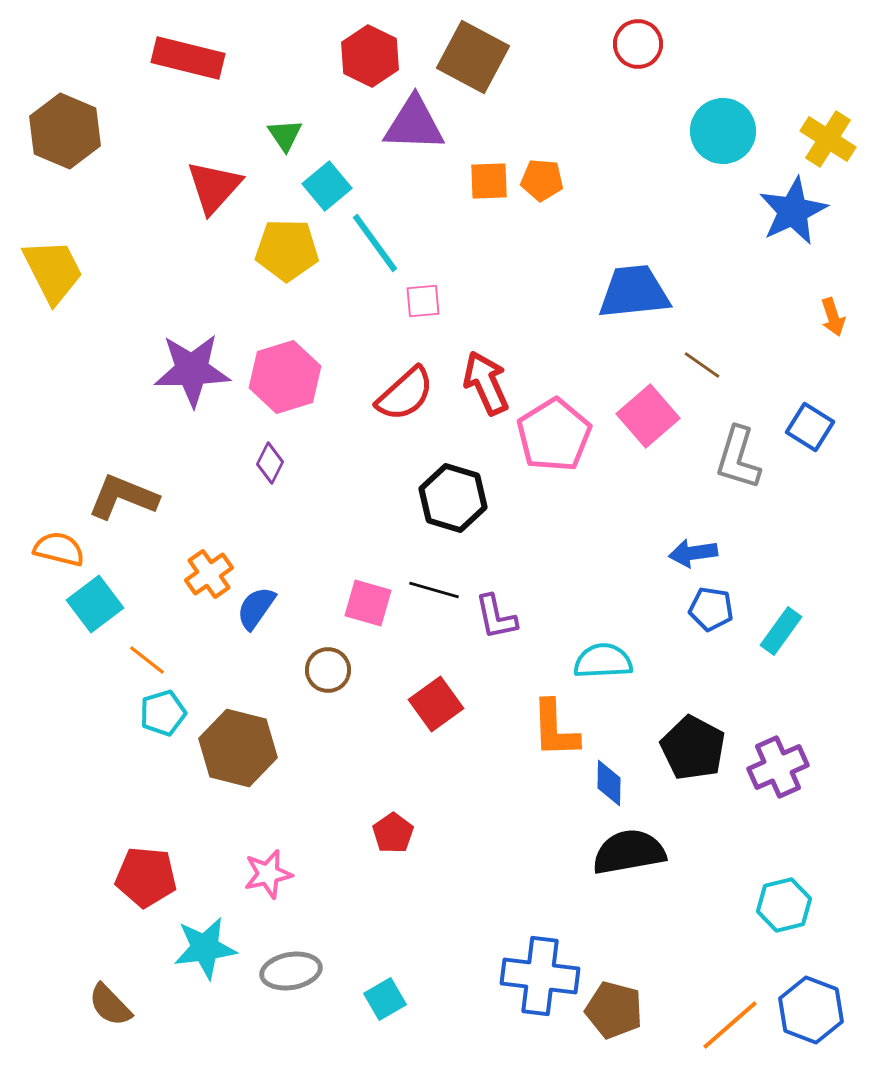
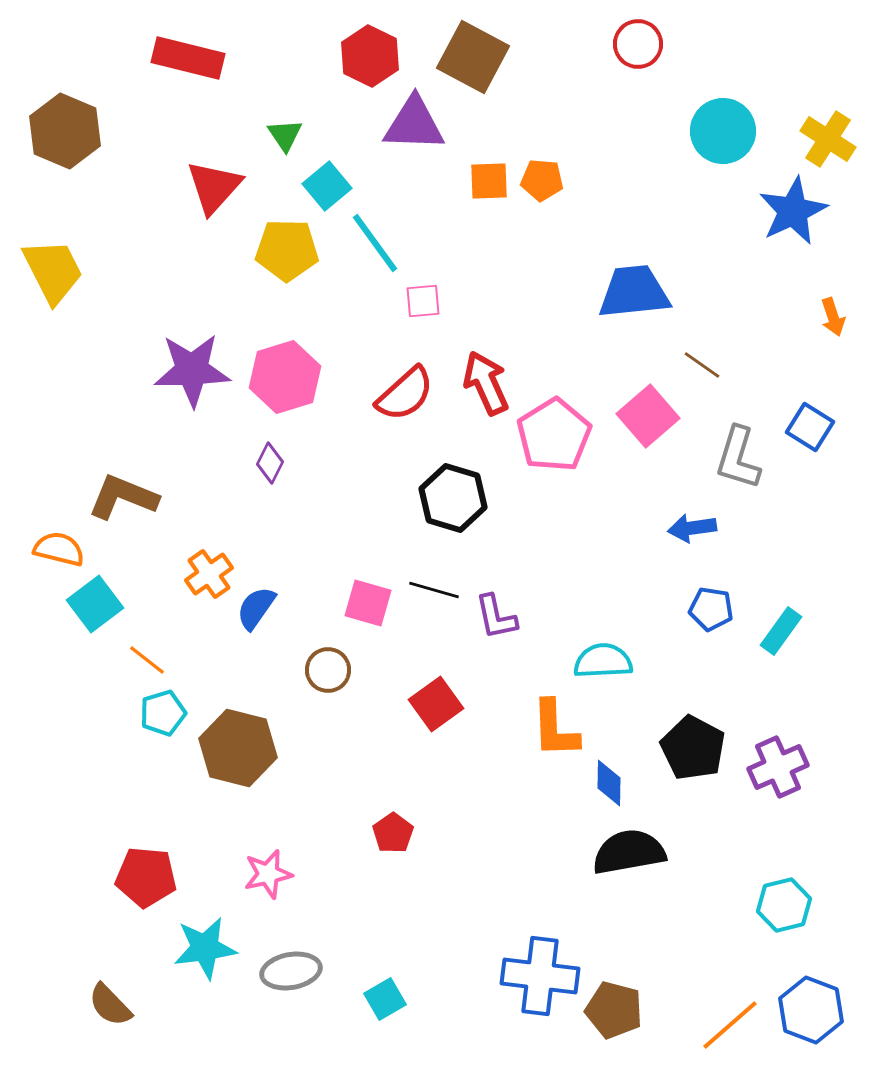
blue arrow at (693, 553): moved 1 px left, 25 px up
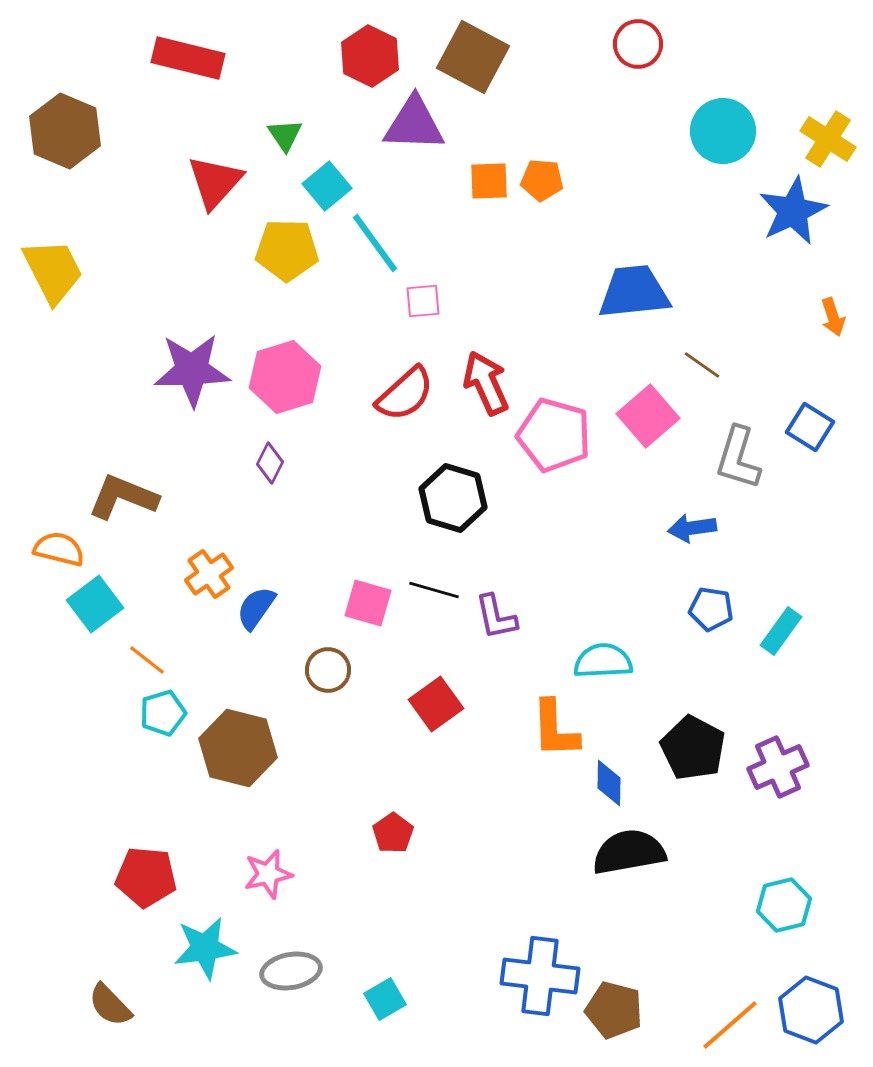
red triangle at (214, 187): moved 1 px right, 5 px up
pink pentagon at (554, 435): rotated 24 degrees counterclockwise
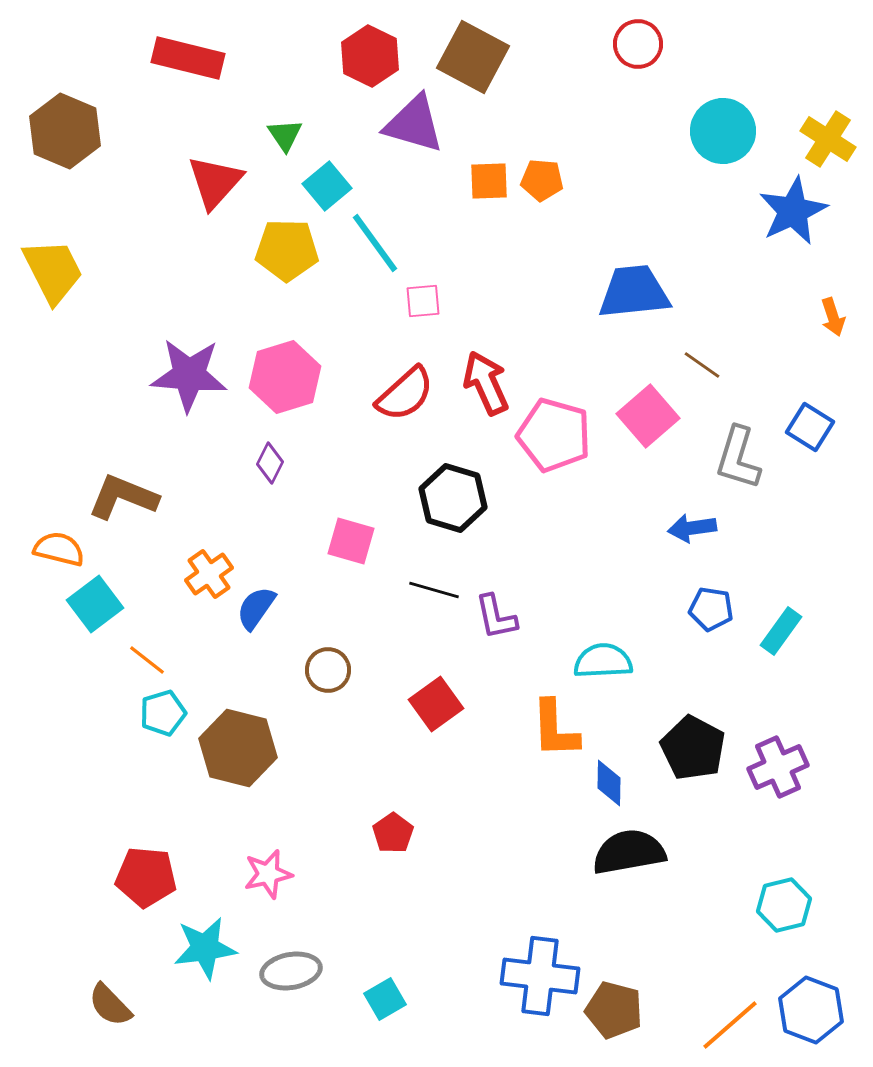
purple triangle at (414, 124): rotated 14 degrees clockwise
purple star at (192, 370): moved 3 px left, 5 px down; rotated 6 degrees clockwise
pink square at (368, 603): moved 17 px left, 62 px up
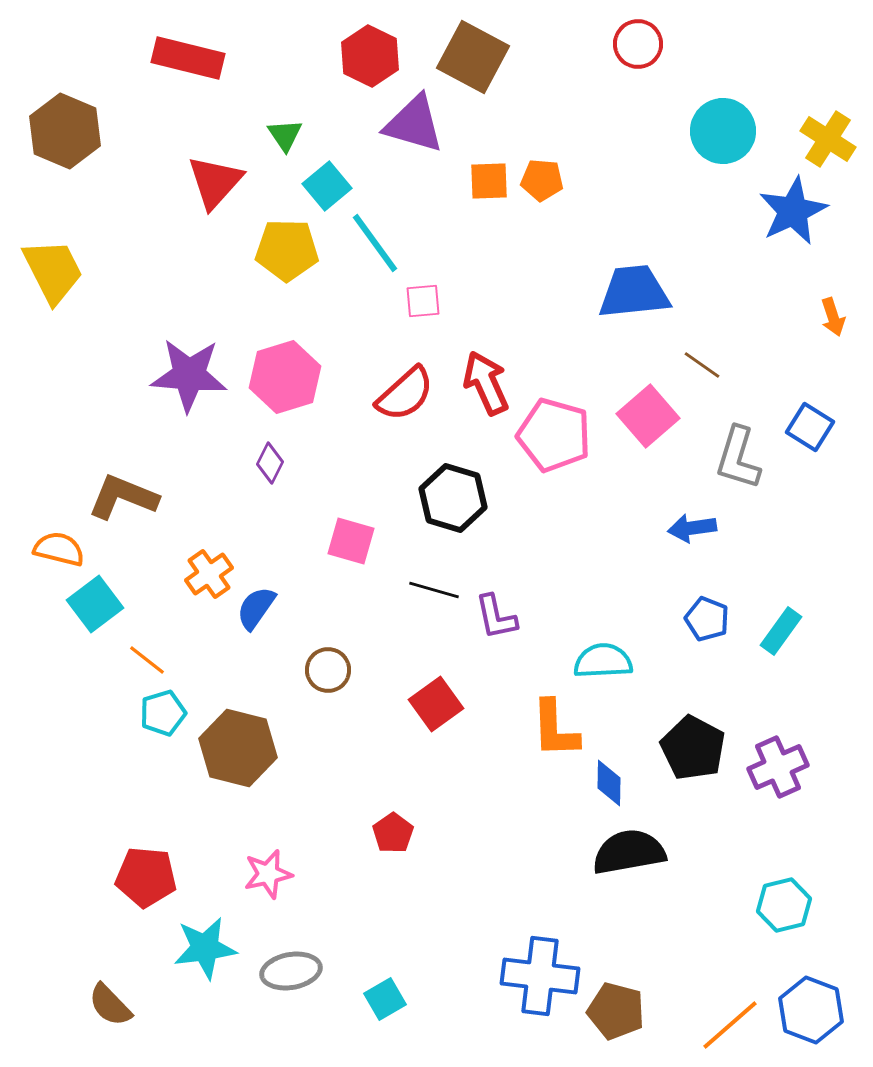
blue pentagon at (711, 609): moved 4 px left, 10 px down; rotated 12 degrees clockwise
brown pentagon at (614, 1010): moved 2 px right, 1 px down
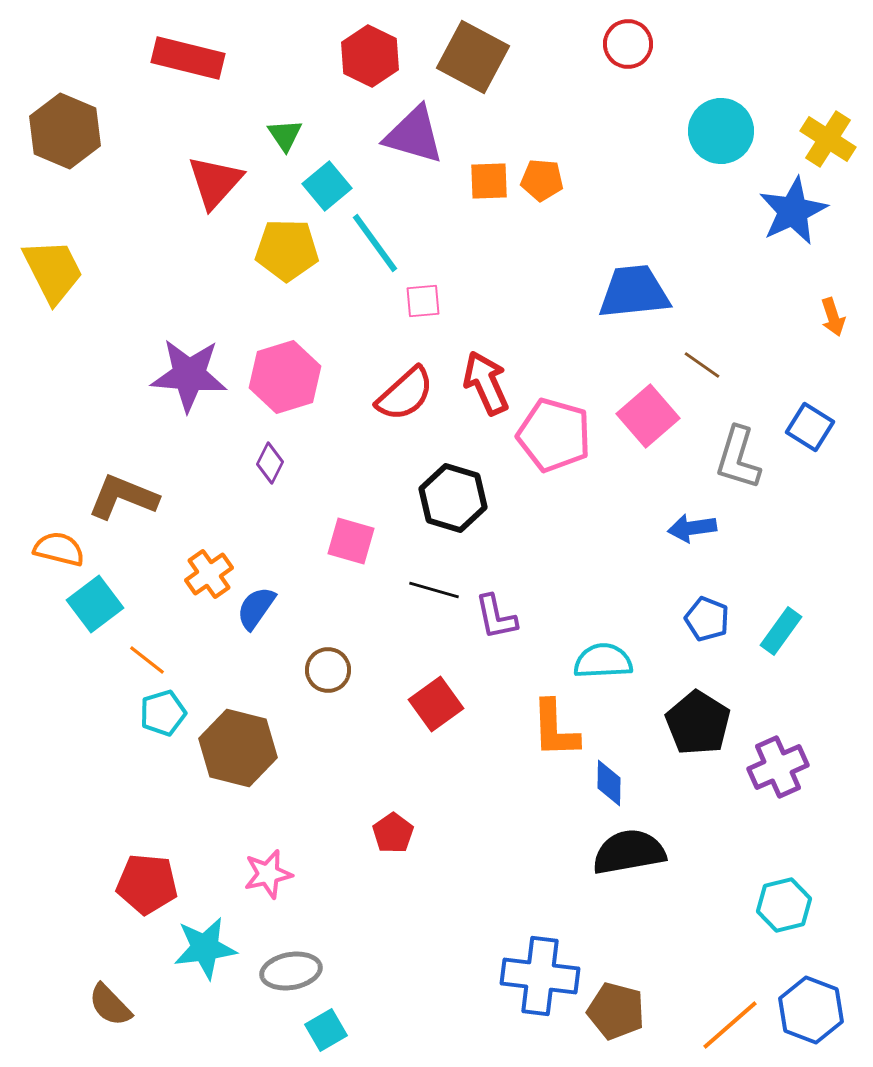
red circle at (638, 44): moved 10 px left
purple triangle at (414, 124): moved 11 px down
cyan circle at (723, 131): moved 2 px left
black pentagon at (693, 748): moved 5 px right, 25 px up; rotated 4 degrees clockwise
red pentagon at (146, 877): moved 1 px right, 7 px down
cyan square at (385, 999): moved 59 px left, 31 px down
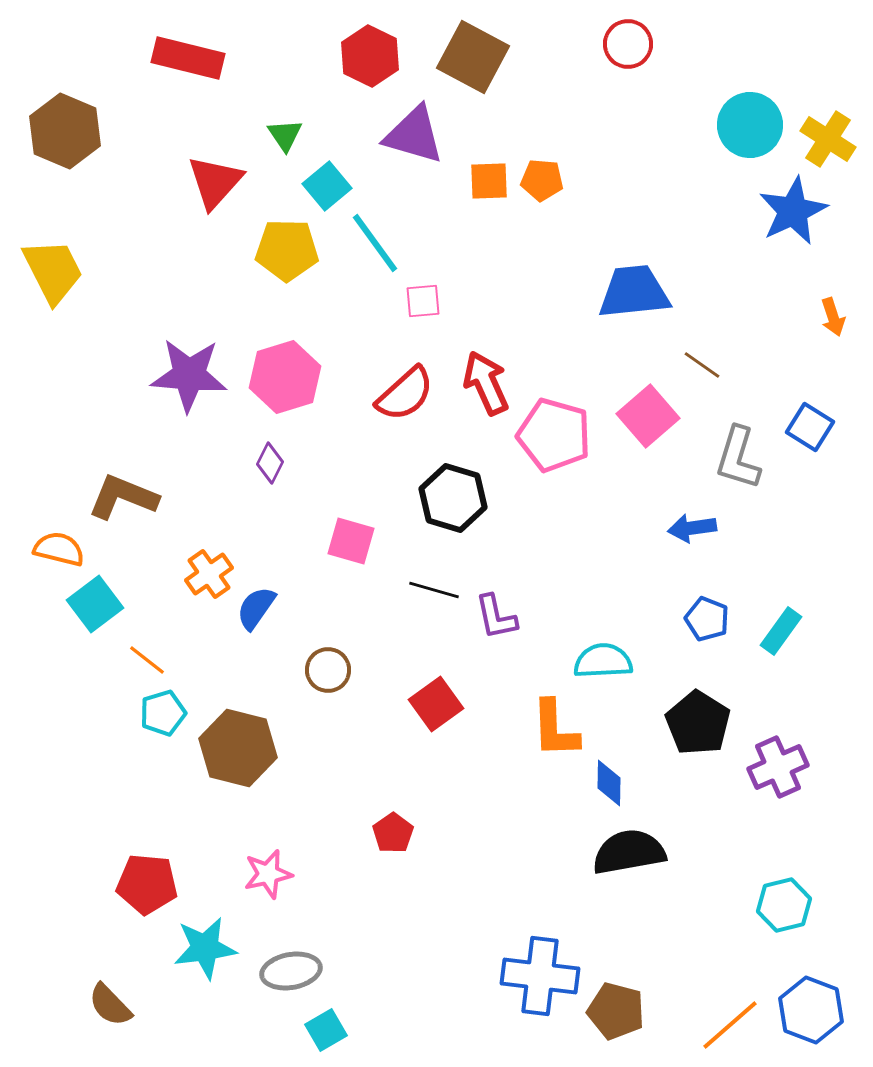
cyan circle at (721, 131): moved 29 px right, 6 px up
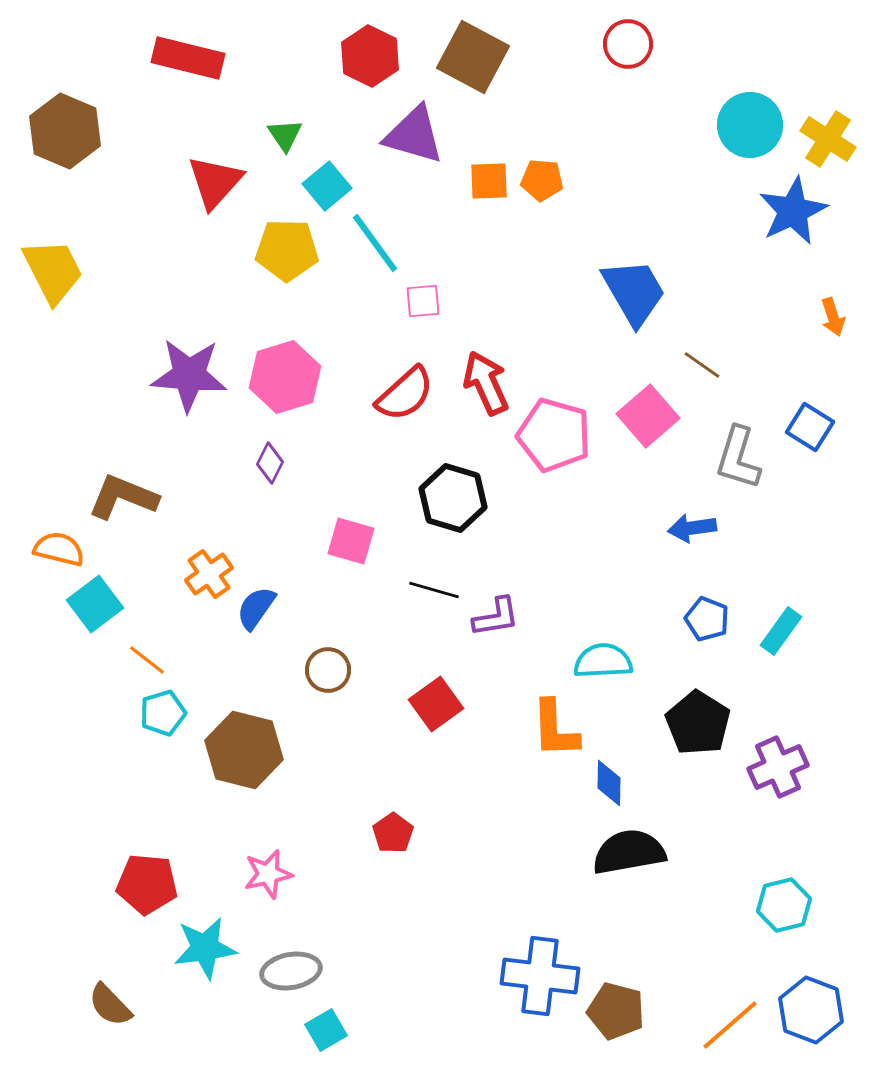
blue trapezoid at (634, 292): rotated 66 degrees clockwise
purple L-shape at (496, 617): rotated 87 degrees counterclockwise
brown hexagon at (238, 748): moved 6 px right, 2 px down
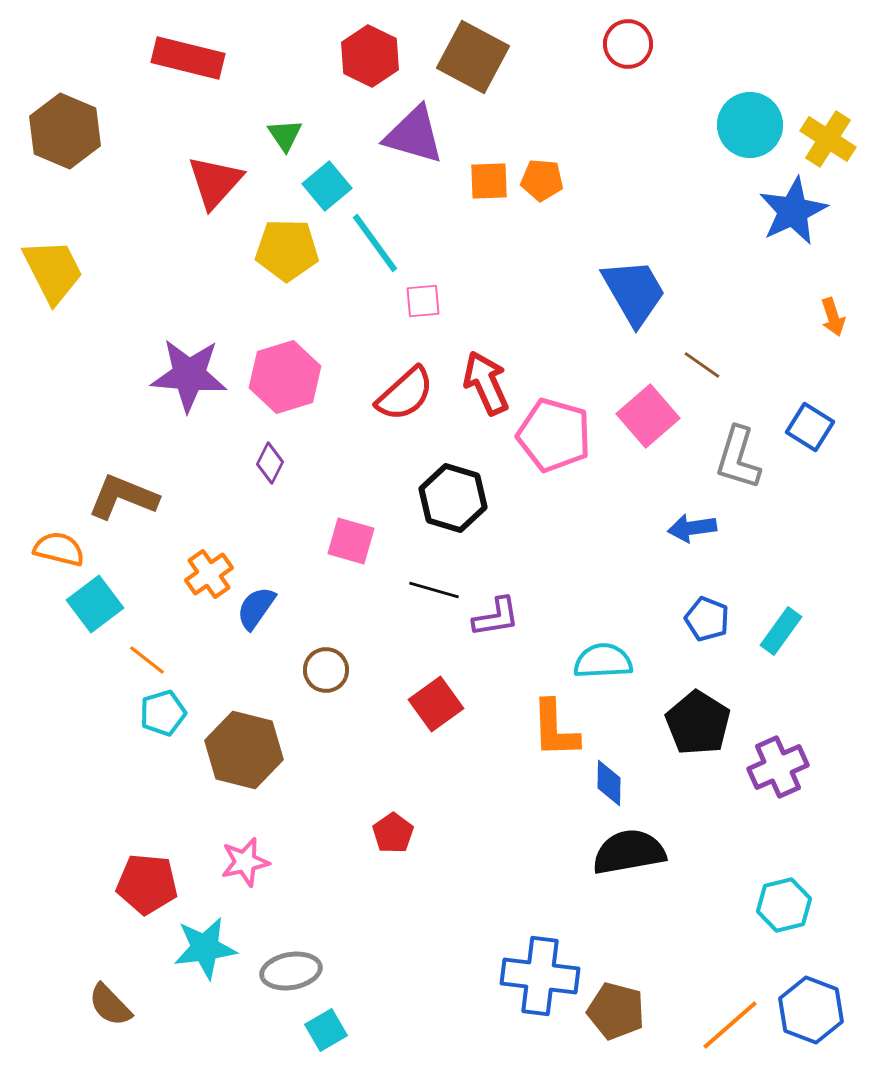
brown circle at (328, 670): moved 2 px left
pink star at (268, 874): moved 23 px left, 12 px up
